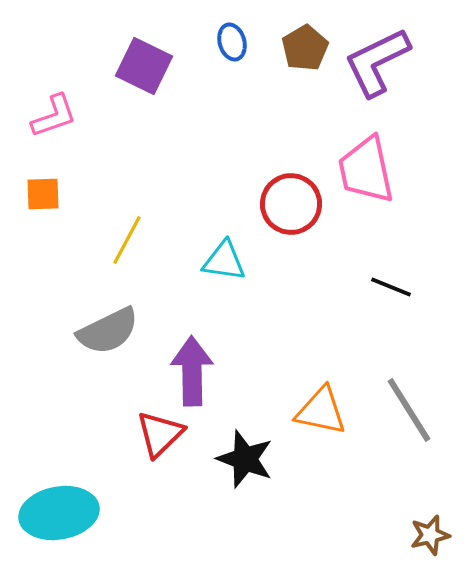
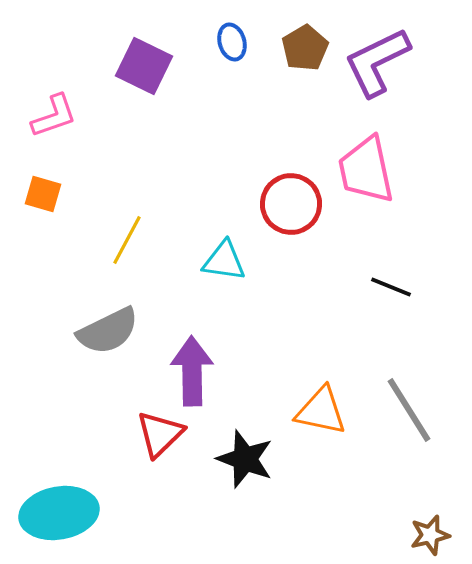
orange square: rotated 18 degrees clockwise
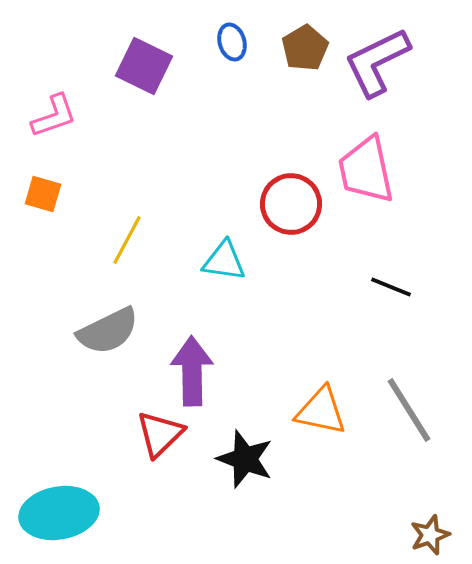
brown star: rotated 6 degrees counterclockwise
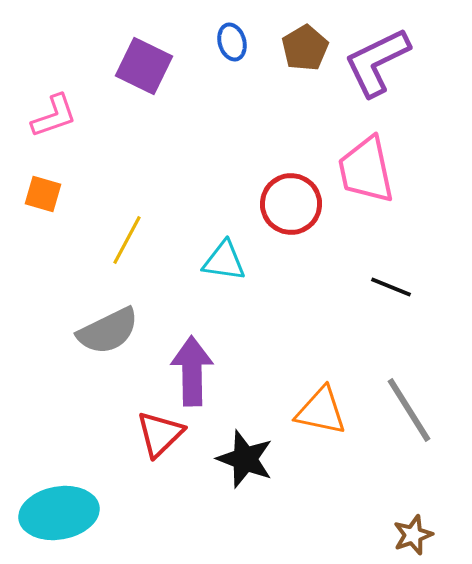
brown star: moved 17 px left
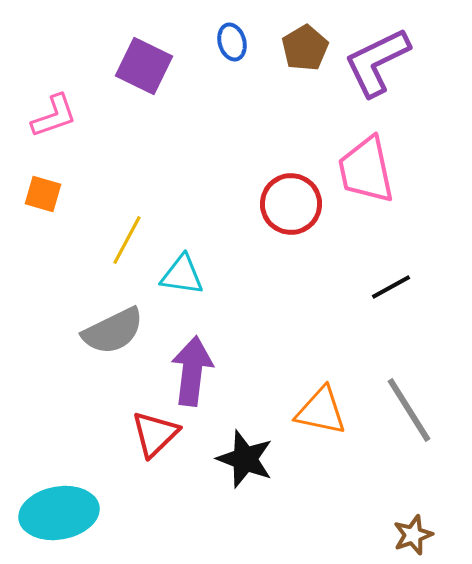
cyan triangle: moved 42 px left, 14 px down
black line: rotated 51 degrees counterclockwise
gray semicircle: moved 5 px right
purple arrow: rotated 8 degrees clockwise
red triangle: moved 5 px left
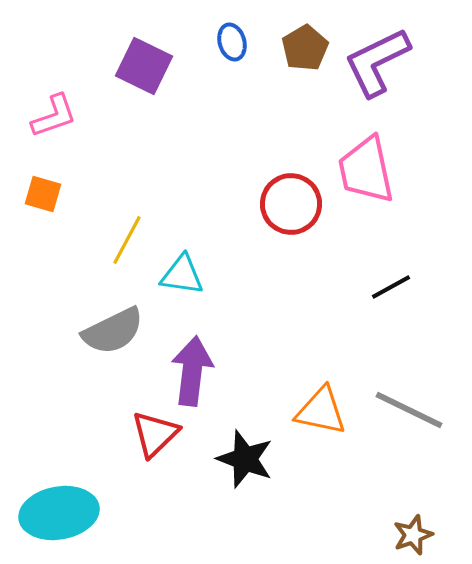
gray line: rotated 32 degrees counterclockwise
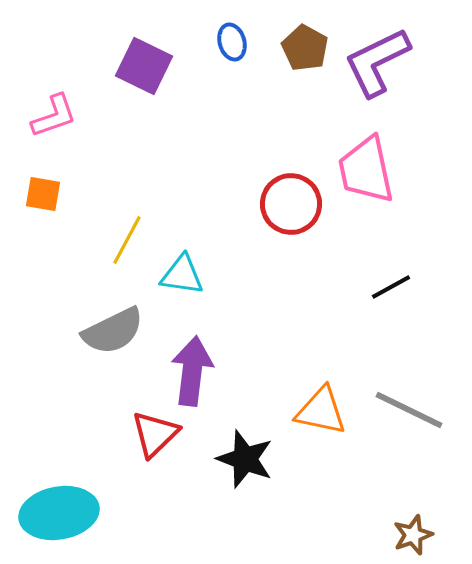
brown pentagon: rotated 12 degrees counterclockwise
orange square: rotated 6 degrees counterclockwise
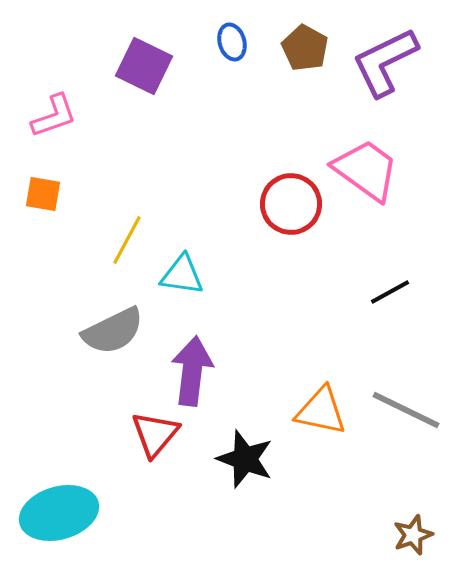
purple L-shape: moved 8 px right
pink trapezoid: rotated 138 degrees clockwise
black line: moved 1 px left, 5 px down
gray line: moved 3 px left
red triangle: rotated 6 degrees counterclockwise
cyan ellipse: rotated 6 degrees counterclockwise
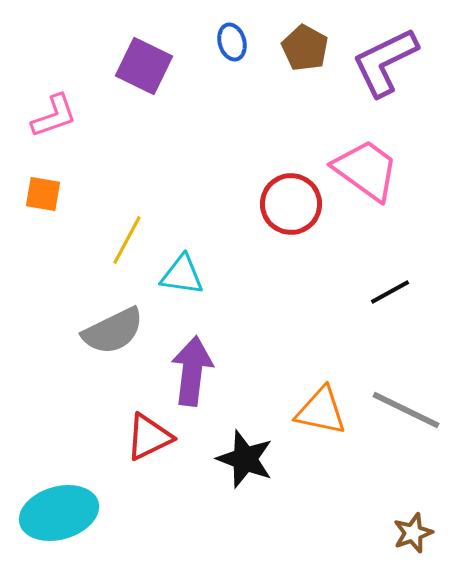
red triangle: moved 6 px left, 3 px down; rotated 24 degrees clockwise
brown star: moved 2 px up
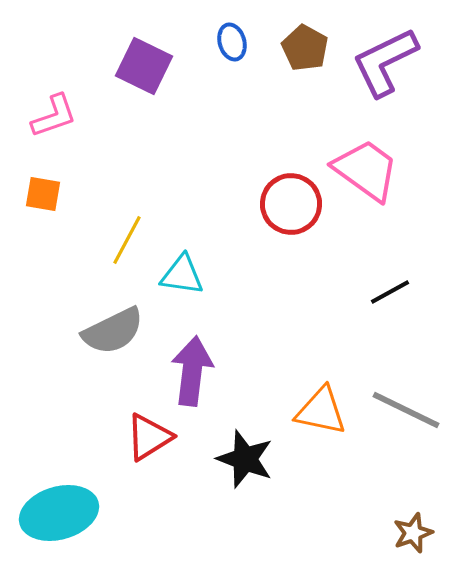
red triangle: rotated 6 degrees counterclockwise
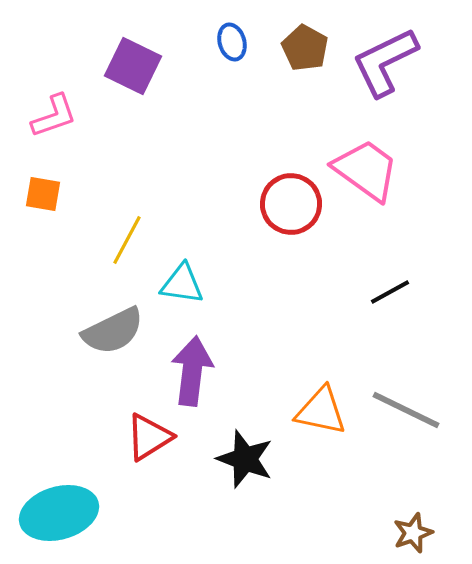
purple square: moved 11 px left
cyan triangle: moved 9 px down
